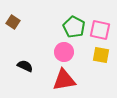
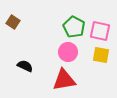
pink square: moved 1 px down
pink circle: moved 4 px right
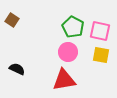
brown square: moved 1 px left, 2 px up
green pentagon: moved 1 px left
black semicircle: moved 8 px left, 3 px down
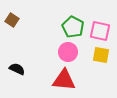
red triangle: rotated 15 degrees clockwise
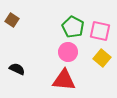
yellow square: moved 1 px right, 3 px down; rotated 30 degrees clockwise
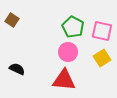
pink square: moved 2 px right
yellow square: rotated 18 degrees clockwise
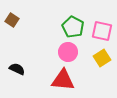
red triangle: moved 1 px left
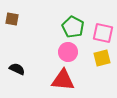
brown square: moved 1 px up; rotated 24 degrees counterclockwise
pink square: moved 1 px right, 2 px down
yellow square: rotated 18 degrees clockwise
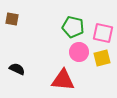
green pentagon: rotated 15 degrees counterclockwise
pink circle: moved 11 px right
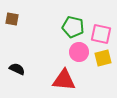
pink square: moved 2 px left, 1 px down
yellow square: moved 1 px right
red triangle: moved 1 px right
